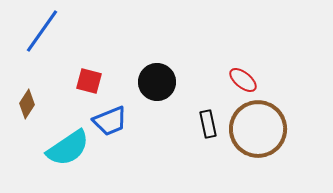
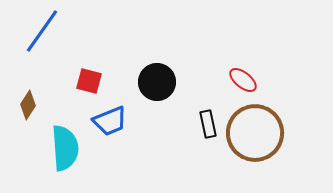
brown diamond: moved 1 px right, 1 px down
brown circle: moved 3 px left, 4 px down
cyan semicircle: moved 3 px left; rotated 60 degrees counterclockwise
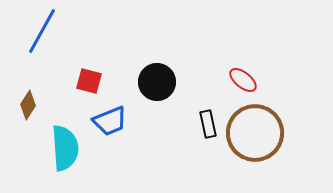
blue line: rotated 6 degrees counterclockwise
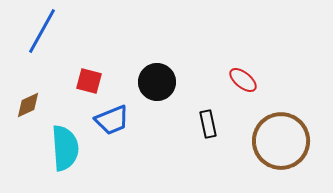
brown diamond: rotated 32 degrees clockwise
blue trapezoid: moved 2 px right, 1 px up
brown circle: moved 26 px right, 8 px down
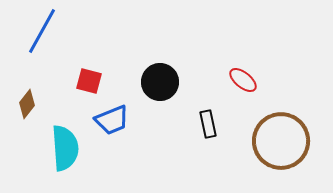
black circle: moved 3 px right
brown diamond: moved 1 px left, 1 px up; rotated 28 degrees counterclockwise
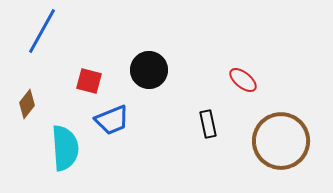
black circle: moved 11 px left, 12 px up
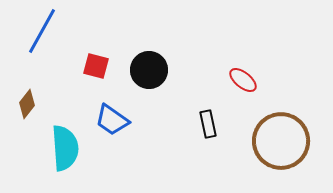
red square: moved 7 px right, 15 px up
blue trapezoid: rotated 57 degrees clockwise
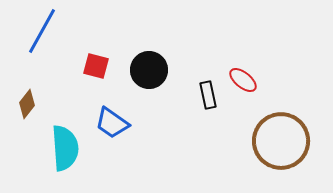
blue trapezoid: moved 3 px down
black rectangle: moved 29 px up
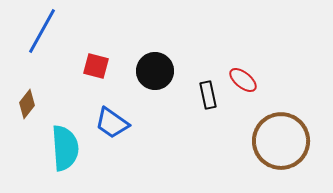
black circle: moved 6 px right, 1 px down
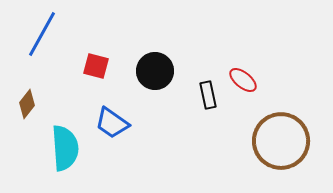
blue line: moved 3 px down
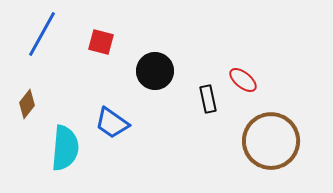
red square: moved 5 px right, 24 px up
black rectangle: moved 4 px down
brown circle: moved 10 px left
cyan semicircle: rotated 9 degrees clockwise
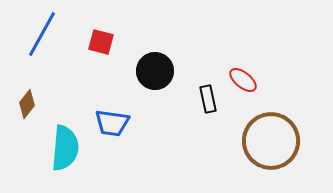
blue trapezoid: rotated 27 degrees counterclockwise
